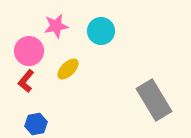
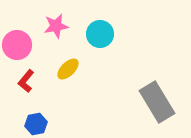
cyan circle: moved 1 px left, 3 px down
pink circle: moved 12 px left, 6 px up
gray rectangle: moved 3 px right, 2 px down
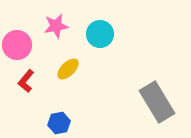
blue hexagon: moved 23 px right, 1 px up
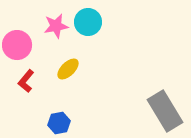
cyan circle: moved 12 px left, 12 px up
gray rectangle: moved 8 px right, 9 px down
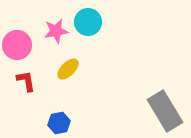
pink star: moved 5 px down
red L-shape: rotated 130 degrees clockwise
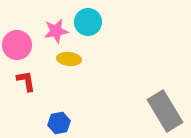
yellow ellipse: moved 1 px right, 10 px up; rotated 50 degrees clockwise
